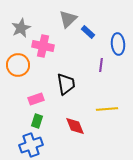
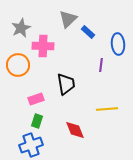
pink cross: rotated 10 degrees counterclockwise
red diamond: moved 4 px down
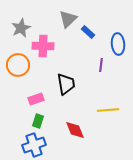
yellow line: moved 1 px right, 1 px down
green rectangle: moved 1 px right
blue cross: moved 3 px right
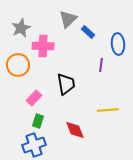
pink rectangle: moved 2 px left, 1 px up; rotated 28 degrees counterclockwise
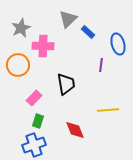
blue ellipse: rotated 10 degrees counterclockwise
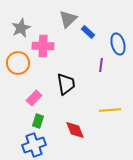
orange circle: moved 2 px up
yellow line: moved 2 px right
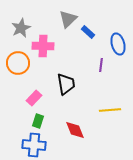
blue cross: rotated 25 degrees clockwise
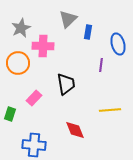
blue rectangle: rotated 56 degrees clockwise
green rectangle: moved 28 px left, 7 px up
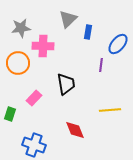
gray star: rotated 18 degrees clockwise
blue ellipse: rotated 55 degrees clockwise
blue cross: rotated 15 degrees clockwise
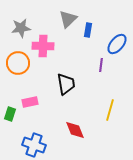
blue rectangle: moved 2 px up
blue ellipse: moved 1 px left
pink rectangle: moved 4 px left, 4 px down; rotated 35 degrees clockwise
yellow line: rotated 70 degrees counterclockwise
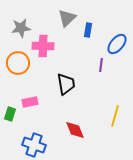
gray triangle: moved 1 px left, 1 px up
yellow line: moved 5 px right, 6 px down
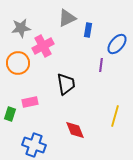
gray triangle: rotated 18 degrees clockwise
pink cross: rotated 30 degrees counterclockwise
